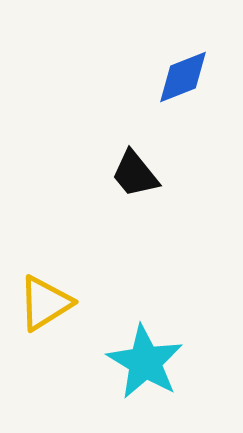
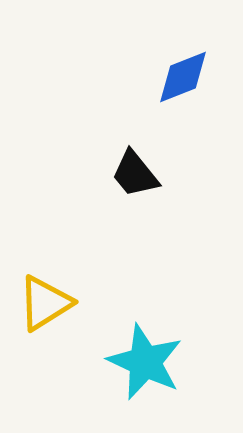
cyan star: rotated 6 degrees counterclockwise
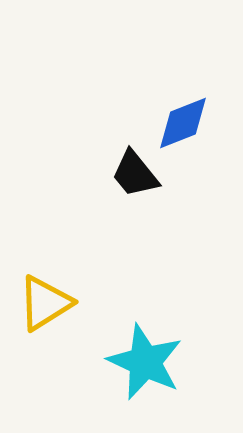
blue diamond: moved 46 px down
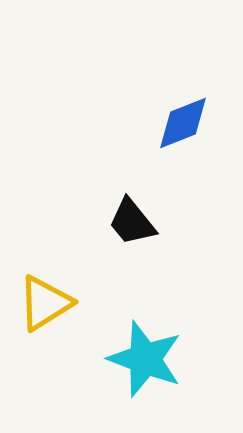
black trapezoid: moved 3 px left, 48 px down
cyan star: moved 3 px up; rotated 4 degrees counterclockwise
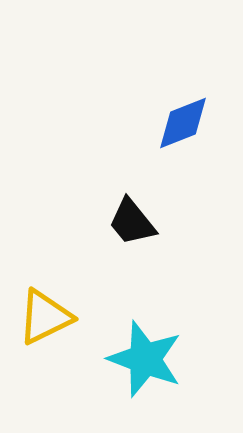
yellow triangle: moved 14 px down; rotated 6 degrees clockwise
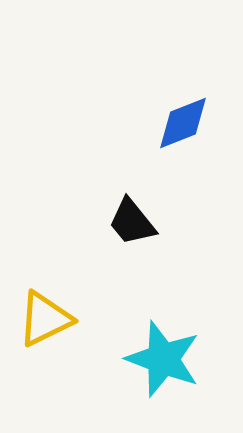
yellow triangle: moved 2 px down
cyan star: moved 18 px right
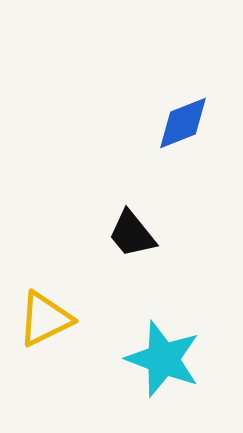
black trapezoid: moved 12 px down
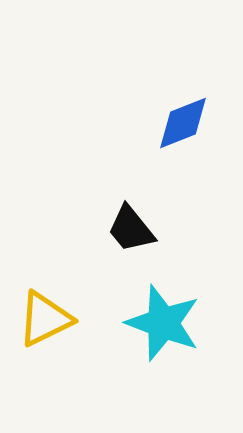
black trapezoid: moved 1 px left, 5 px up
cyan star: moved 36 px up
